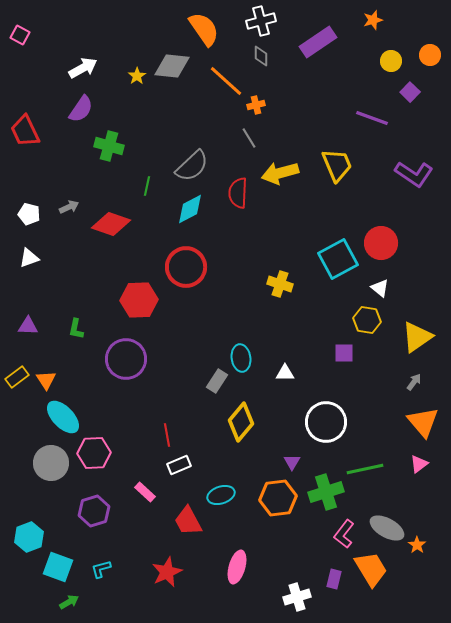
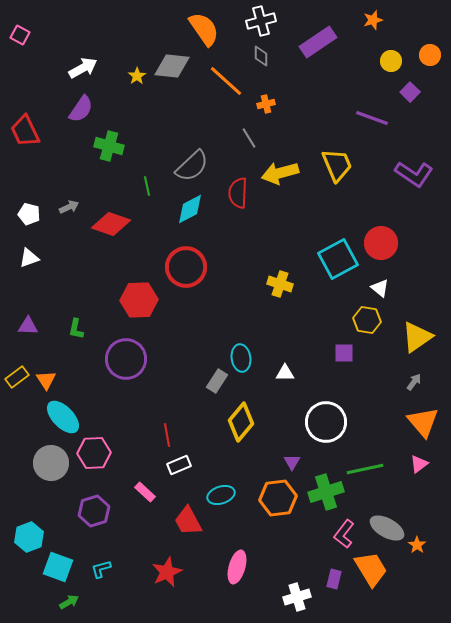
orange cross at (256, 105): moved 10 px right, 1 px up
green line at (147, 186): rotated 24 degrees counterclockwise
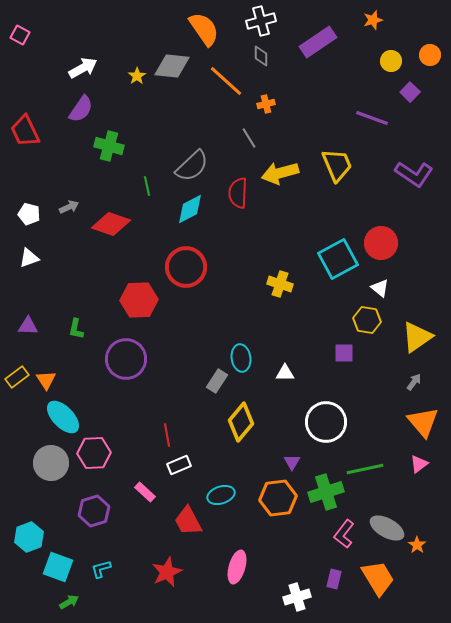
orange trapezoid at (371, 569): moved 7 px right, 9 px down
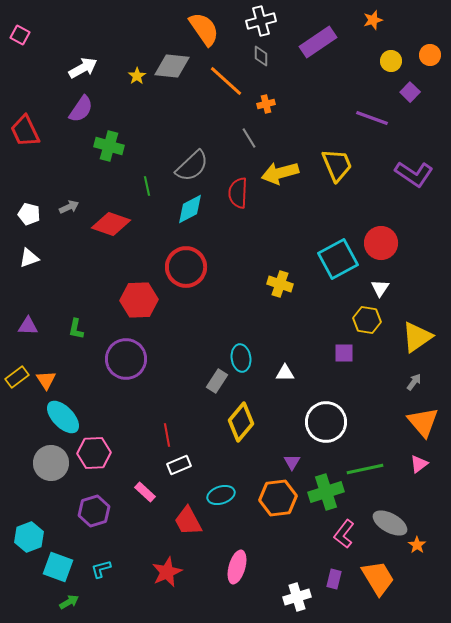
white triangle at (380, 288): rotated 24 degrees clockwise
gray ellipse at (387, 528): moved 3 px right, 5 px up
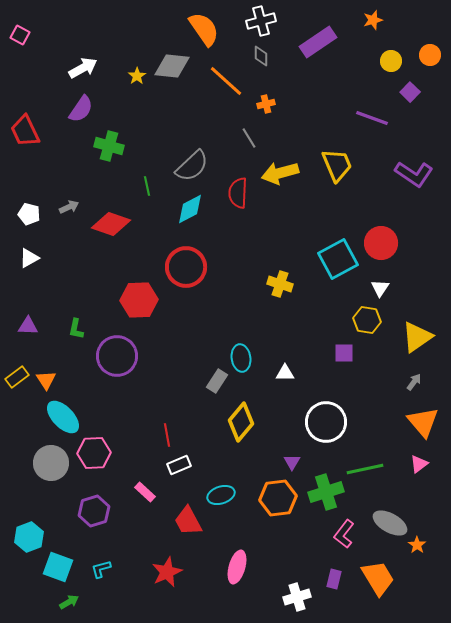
white triangle at (29, 258): rotated 10 degrees counterclockwise
purple circle at (126, 359): moved 9 px left, 3 px up
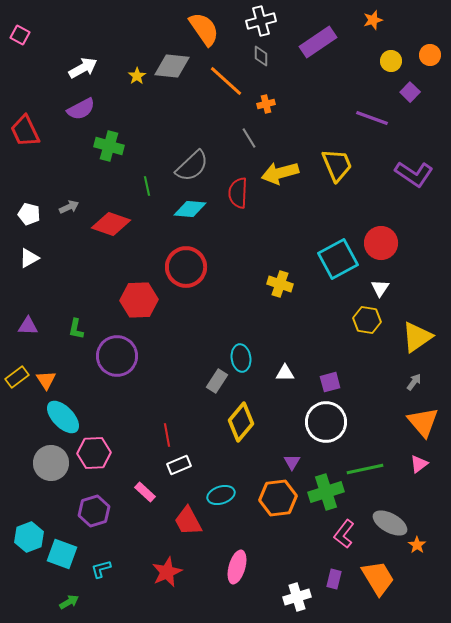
purple semicircle at (81, 109): rotated 28 degrees clockwise
cyan diamond at (190, 209): rotated 32 degrees clockwise
purple square at (344, 353): moved 14 px left, 29 px down; rotated 15 degrees counterclockwise
cyan square at (58, 567): moved 4 px right, 13 px up
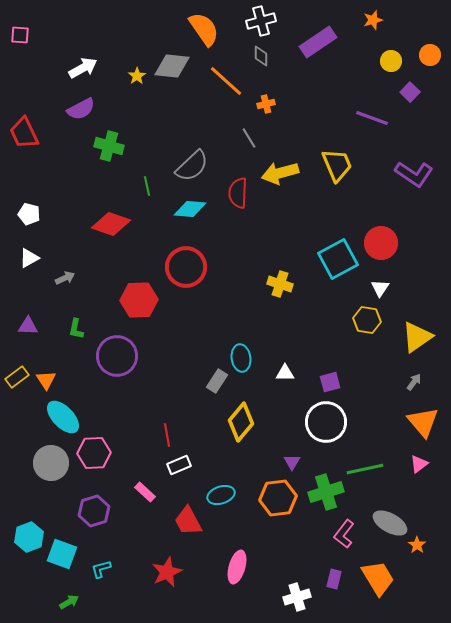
pink square at (20, 35): rotated 24 degrees counterclockwise
red trapezoid at (25, 131): moved 1 px left, 2 px down
gray arrow at (69, 207): moved 4 px left, 71 px down
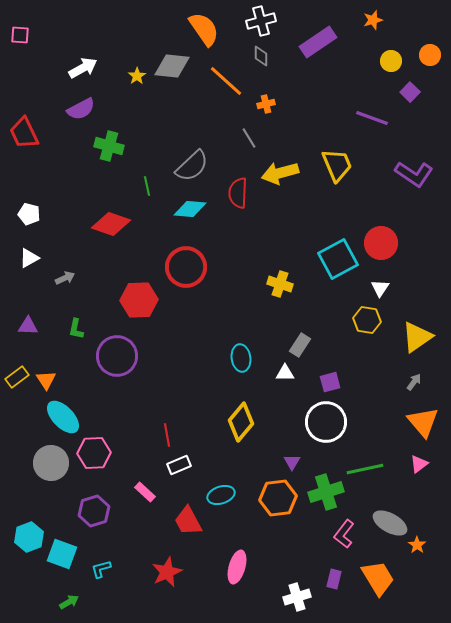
gray rectangle at (217, 381): moved 83 px right, 36 px up
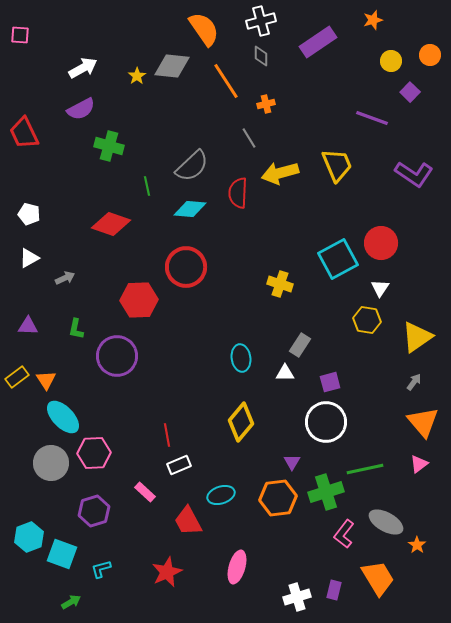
orange line at (226, 81): rotated 15 degrees clockwise
gray ellipse at (390, 523): moved 4 px left, 1 px up
purple rectangle at (334, 579): moved 11 px down
green arrow at (69, 602): moved 2 px right
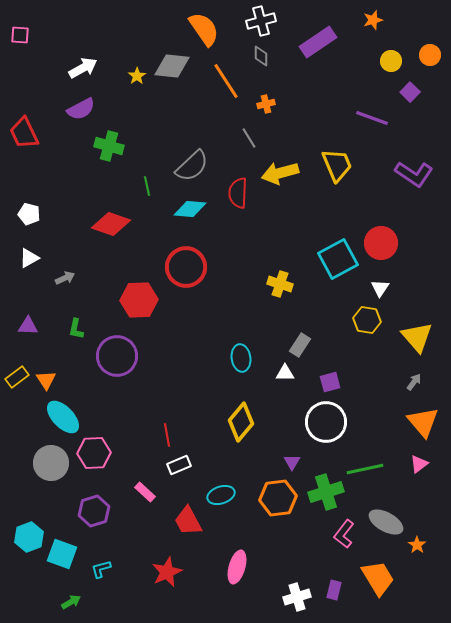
yellow triangle at (417, 337): rotated 36 degrees counterclockwise
